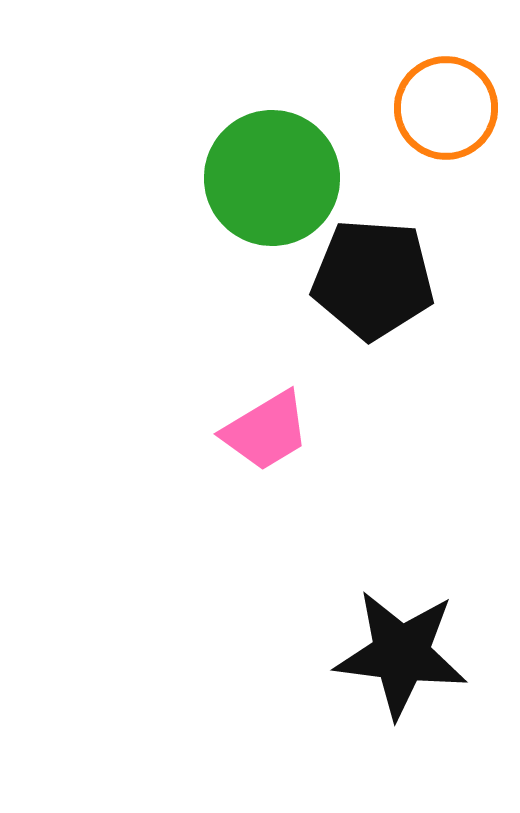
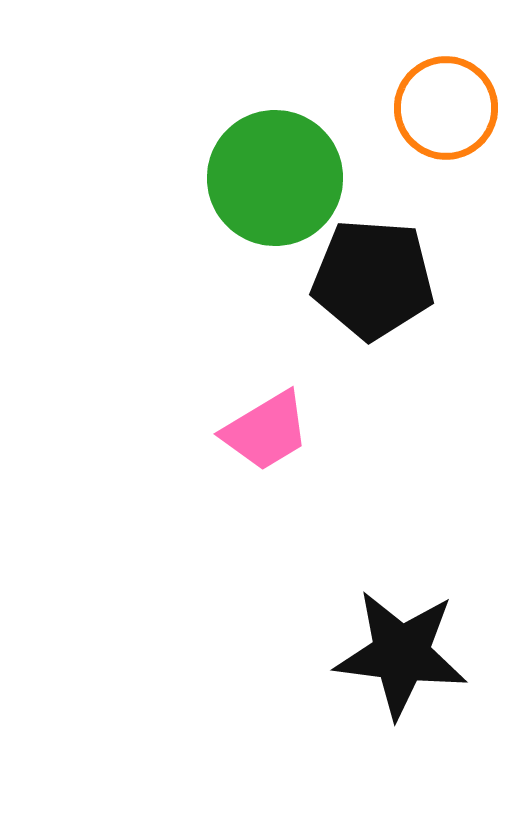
green circle: moved 3 px right
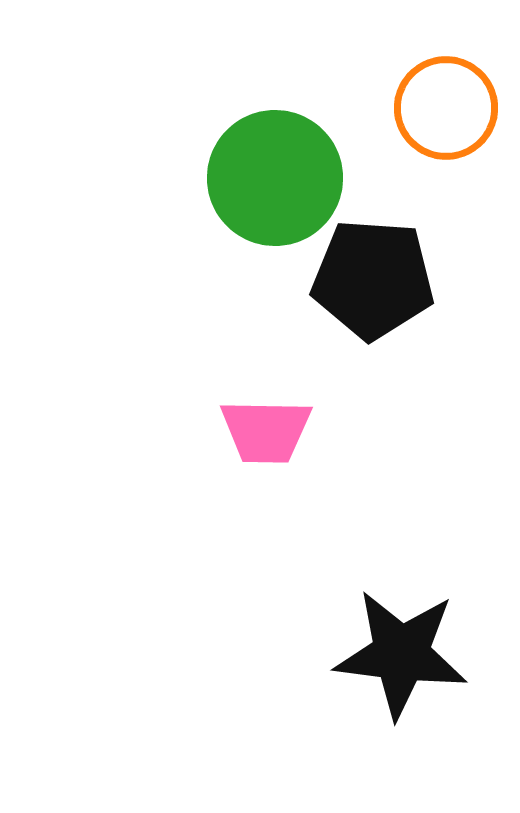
pink trapezoid: rotated 32 degrees clockwise
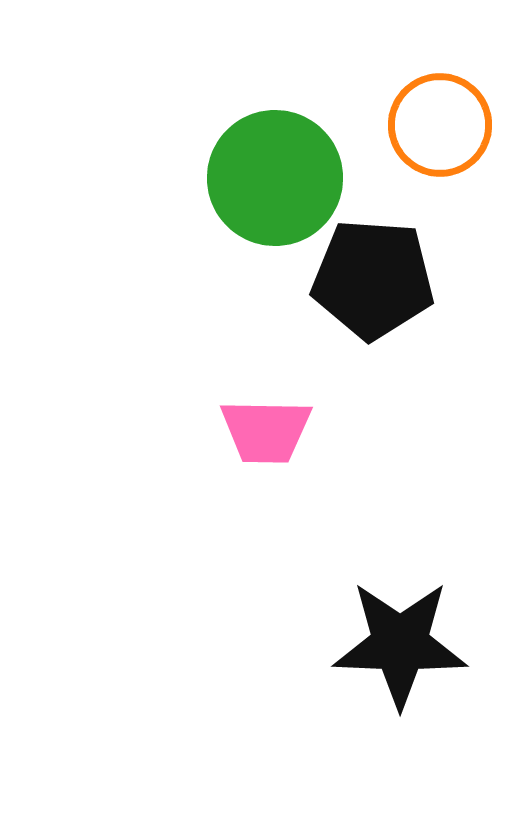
orange circle: moved 6 px left, 17 px down
black star: moved 1 px left, 10 px up; rotated 5 degrees counterclockwise
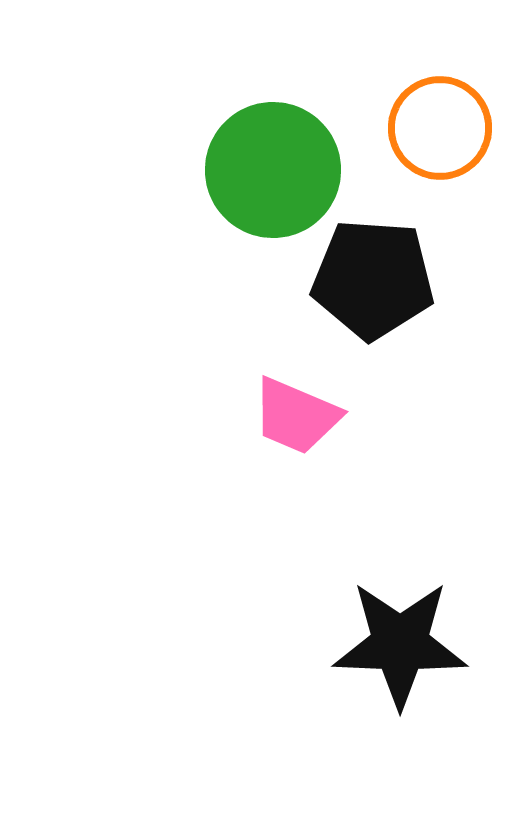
orange circle: moved 3 px down
green circle: moved 2 px left, 8 px up
pink trapezoid: moved 30 px right, 15 px up; rotated 22 degrees clockwise
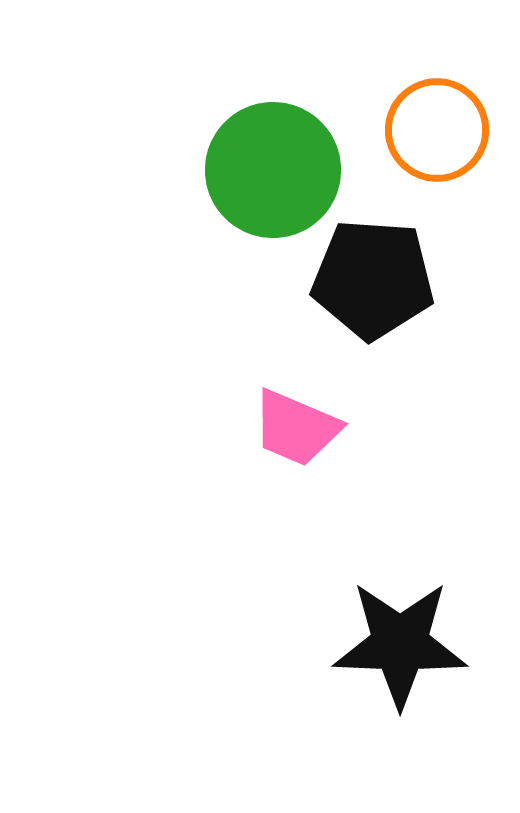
orange circle: moved 3 px left, 2 px down
pink trapezoid: moved 12 px down
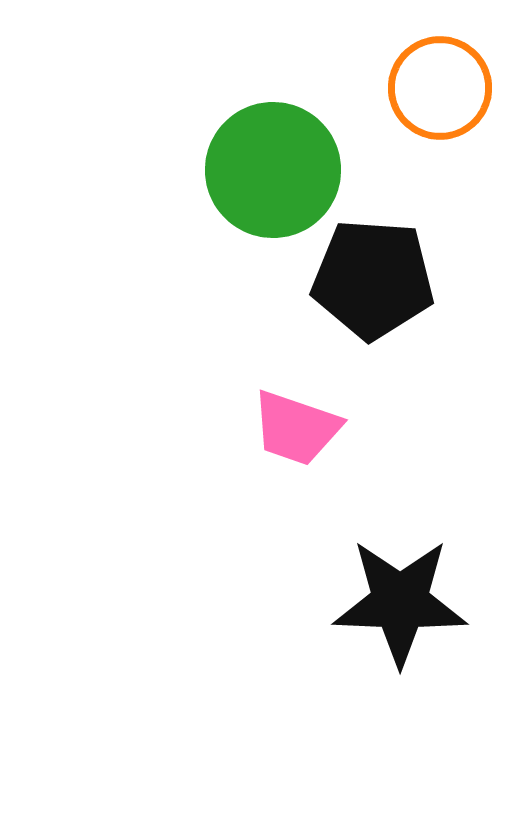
orange circle: moved 3 px right, 42 px up
pink trapezoid: rotated 4 degrees counterclockwise
black star: moved 42 px up
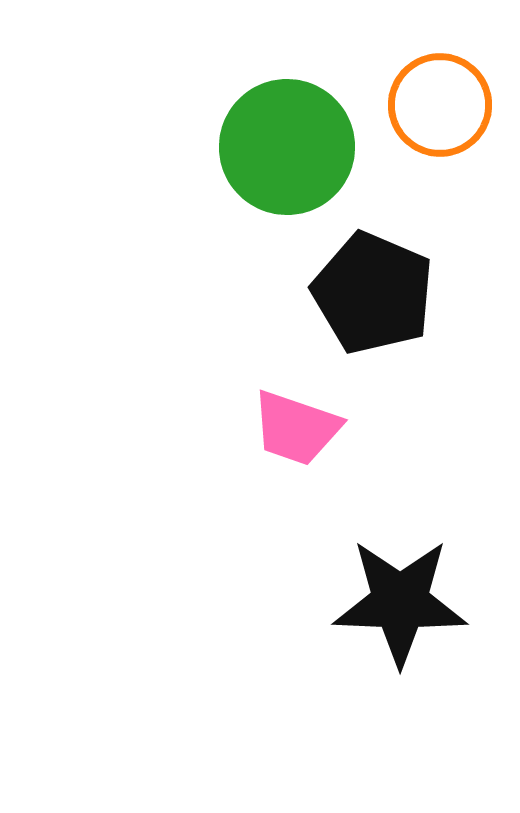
orange circle: moved 17 px down
green circle: moved 14 px right, 23 px up
black pentagon: moved 14 px down; rotated 19 degrees clockwise
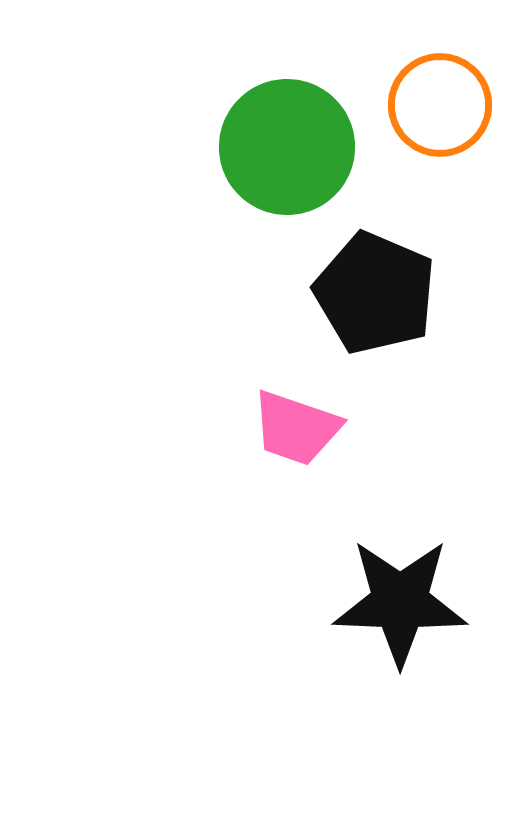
black pentagon: moved 2 px right
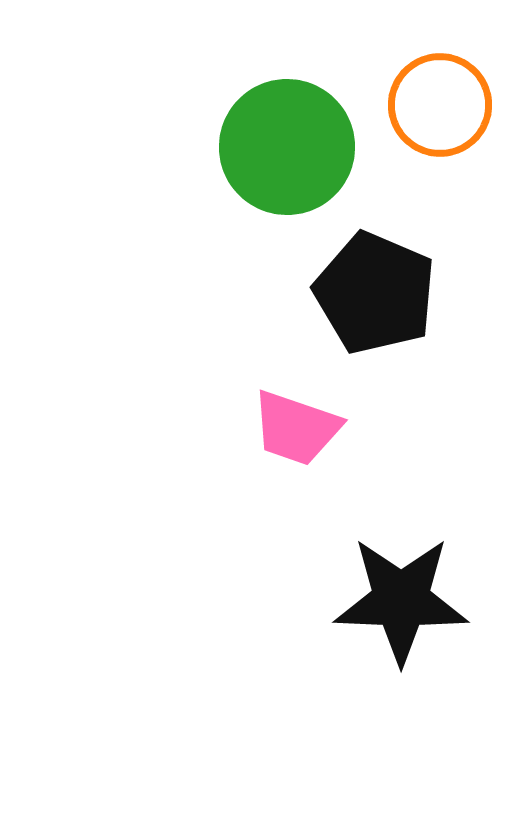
black star: moved 1 px right, 2 px up
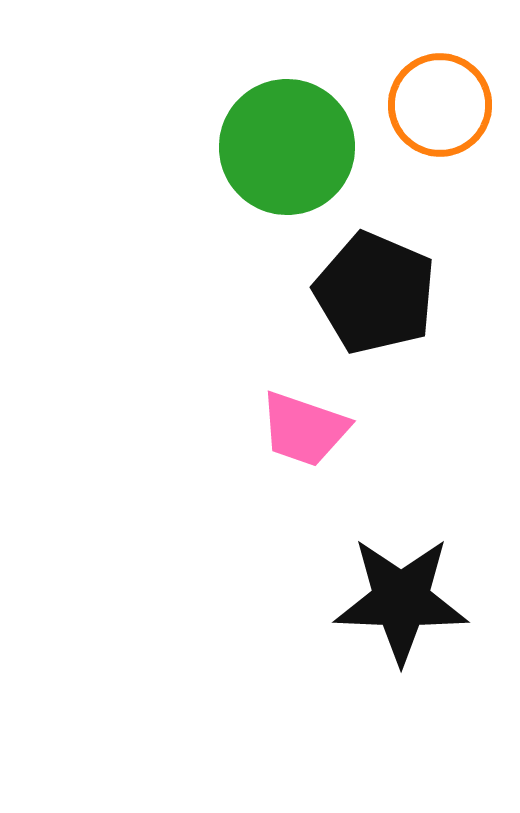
pink trapezoid: moved 8 px right, 1 px down
